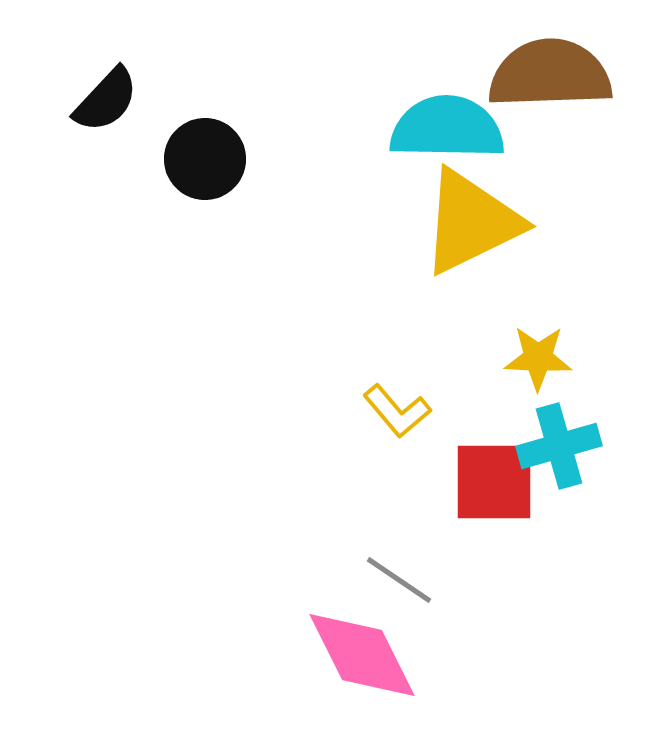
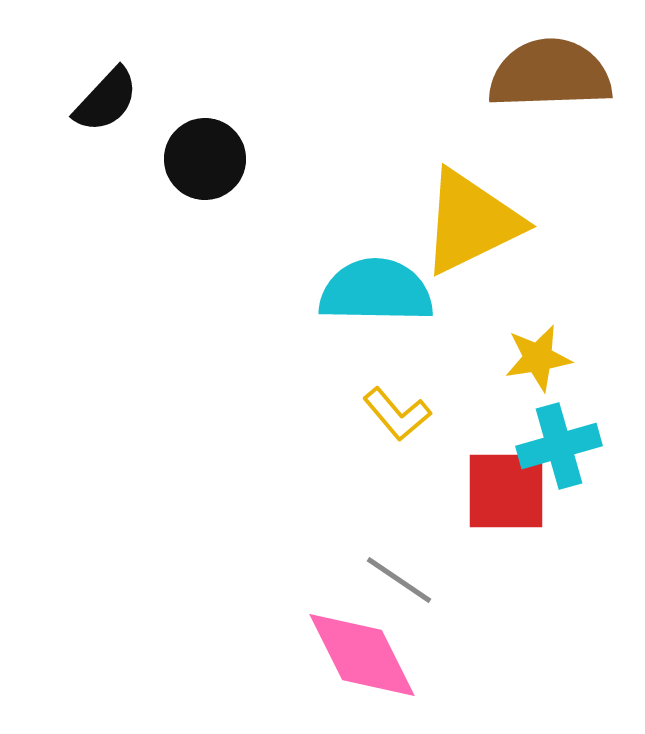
cyan semicircle: moved 71 px left, 163 px down
yellow star: rotated 12 degrees counterclockwise
yellow L-shape: moved 3 px down
red square: moved 12 px right, 9 px down
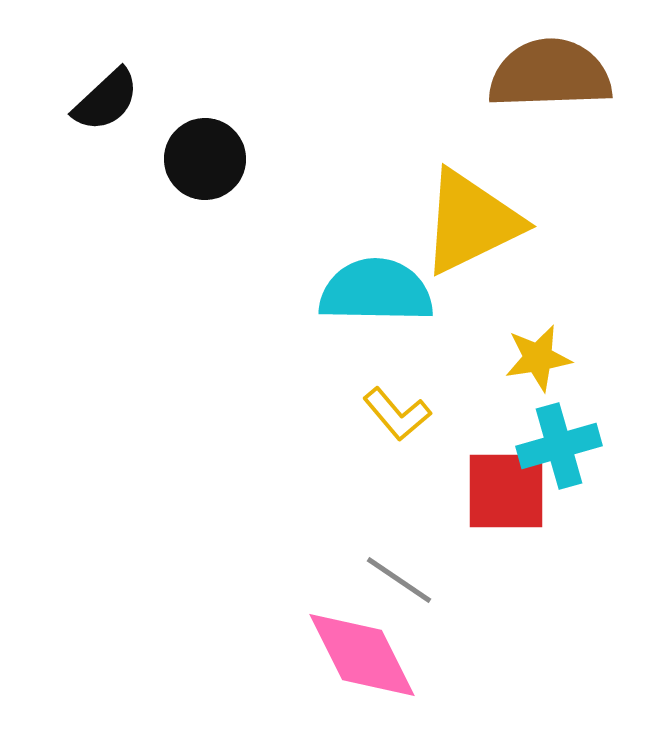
black semicircle: rotated 4 degrees clockwise
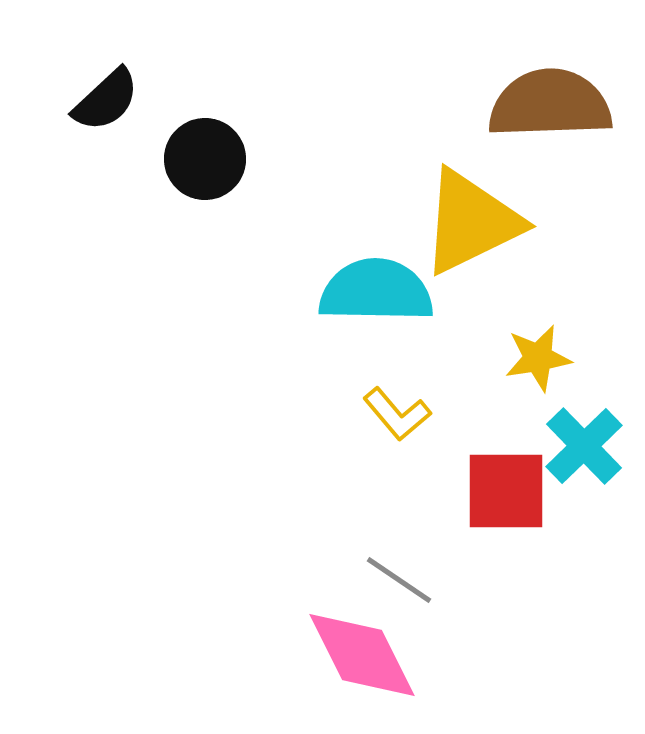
brown semicircle: moved 30 px down
cyan cross: moved 25 px right; rotated 28 degrees counterclockwise
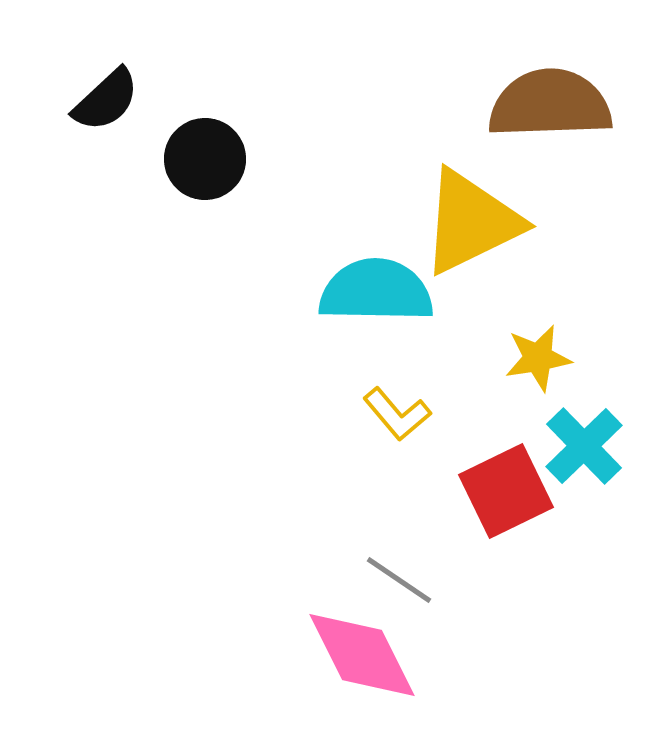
red square: rotated 26 degrees counterclockwise
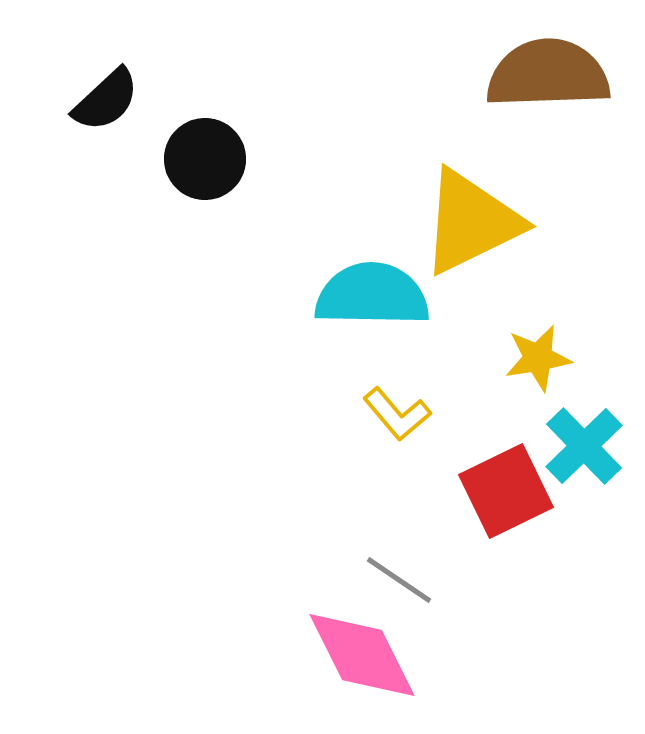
brown semicircle: moved 2 px left, 30 px up
cyan semicircle: moved 4 px left, 4 px down
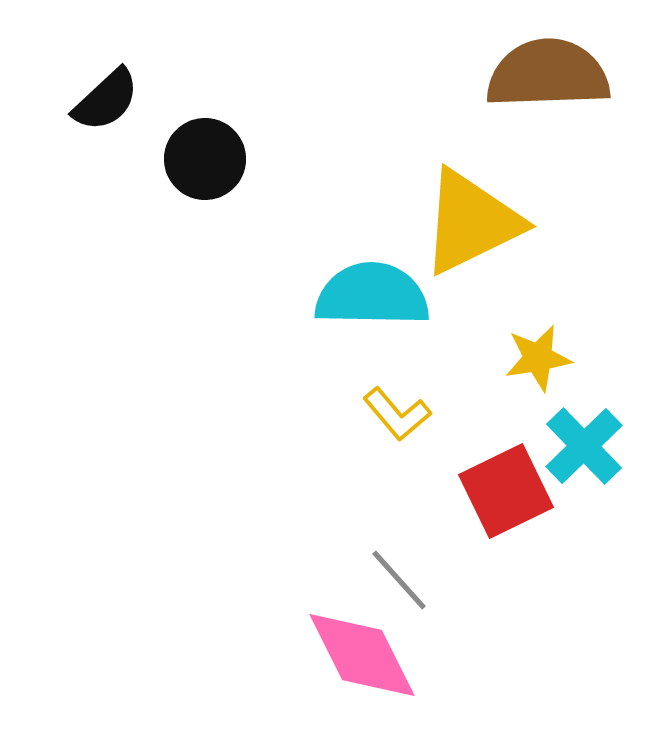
gray line: rotated 14 degrees clockwise
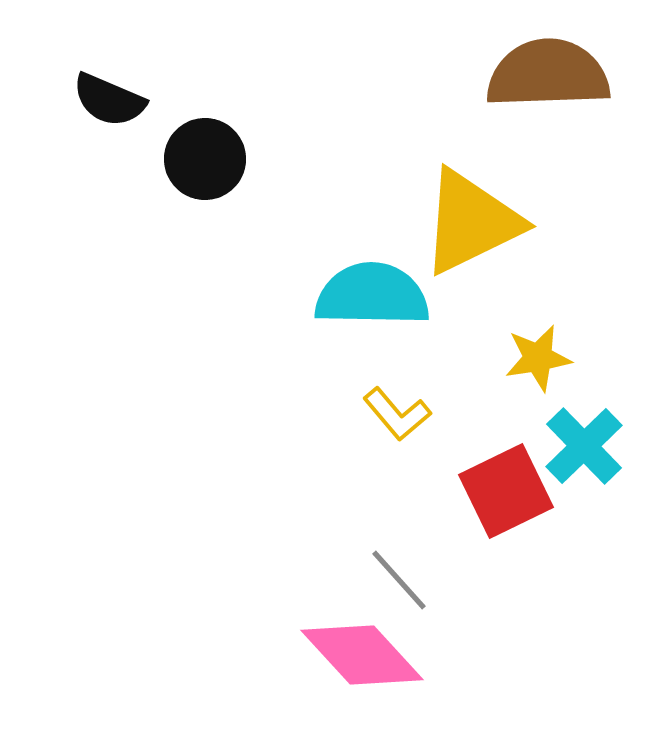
black semicircle: moved 3 px right; rotated 66 degrees clockwise
pink diamond: rotated 16 degrees counterclockwise
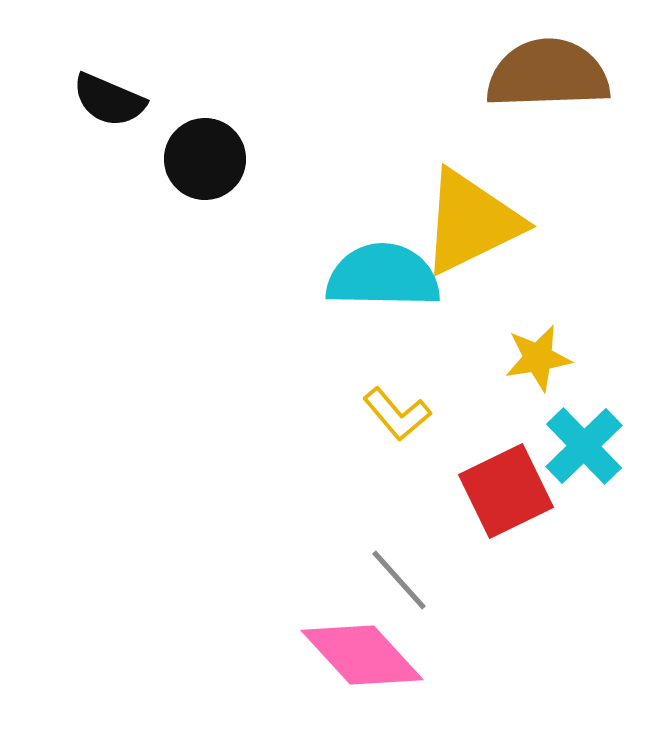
cyan semicircle: moved 11 px right, 19 px up
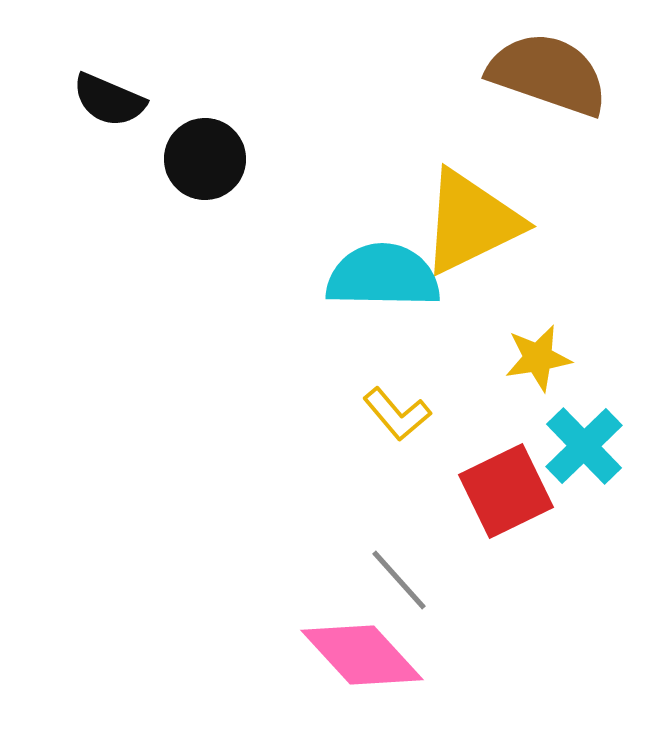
brown semicircle: rotated 21 degrees clockwise
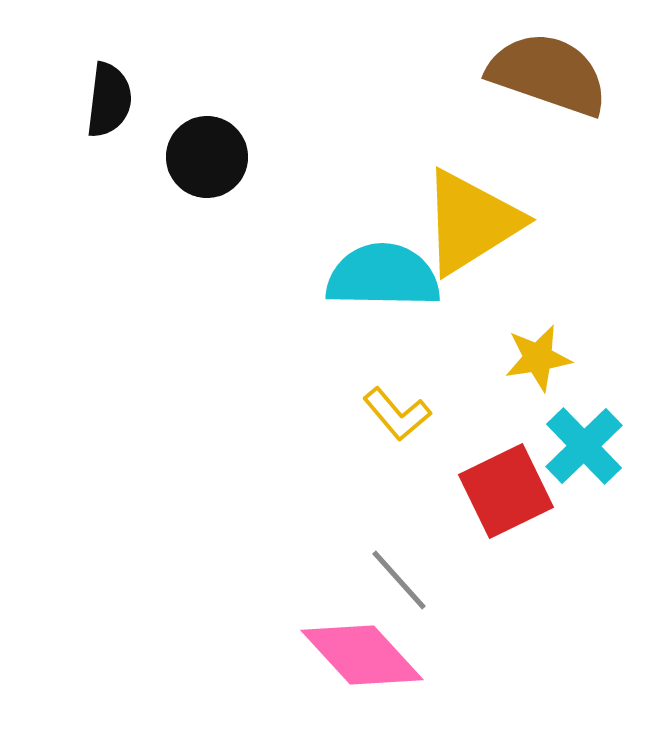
black semicircle: rotated 106 degrees counterclockwise
black circle: moved 2 px right, 2 px up
yellow triangle: rotated 6 degrees counterclockwise
